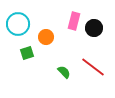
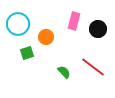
black circle: moved 4 px right, 1 px down
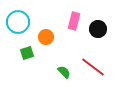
cyan circle: moved 2 px up
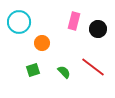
cyan circle: moved 1 px right
orange circle: moved 4 px left, 6 px down
green square: moved 6 px right, 17 px down
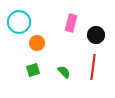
pink rectangle: moved 3 px left, 2 px down
black circle: moved 2 px left, 6 px down
orange circle: moved 5 px left
red line: rotated 60 degrees clockwise
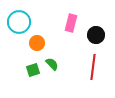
green semicircle: moved 12 px left, 8 px up
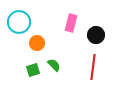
green semicircle: moved 2 px right, 1 px down
